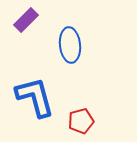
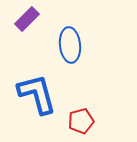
purple rectangle: moved 1 px right, 1 px up
blue L-shape: moved 2 px right, 3 px up
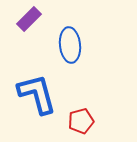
purple rectangle: moved 2 px right
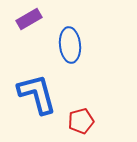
purple rectangle: rotated 15 degrees clockwise
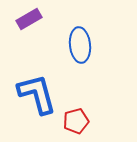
blue ellipse: moved 10 px right
red pentagon: moved 5 px left
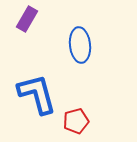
purple rectangle: moved 2 px left; rotated 30 degrees counterclockwise
